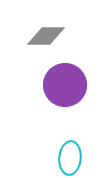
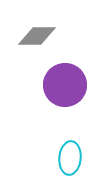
gray diamond: moved 9 px left
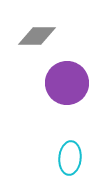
purple circle: moved 2 px right, 2 px up
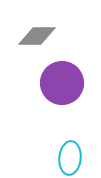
purple circle: moved 5 px left
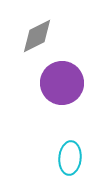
gray diamond: rotated 27 degrees counterclockwise
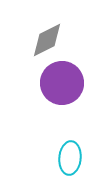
gray diamond: moved 10 px right, 4 px down
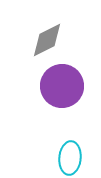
purple circle: moved 3 px down
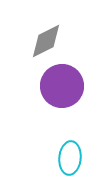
gray diamond: moved 1 px left, 1 px down
